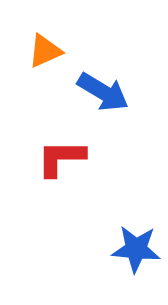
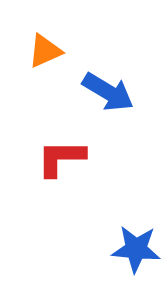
blue arrow: moved 5 px right
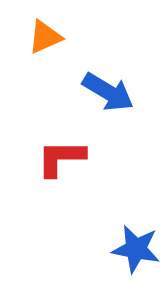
orange triangle: moved 14 px up
blue star: rotated 6 degrees clockwise
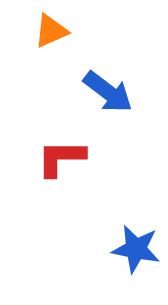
orange triangle: moved 6 px right, 6 px up
blue arrow: rotated 6 degrees clockwise
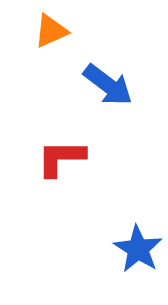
blue arrow: moved 7 px up
blue star: moved 2 px right; rotated 21 degrees clockwise
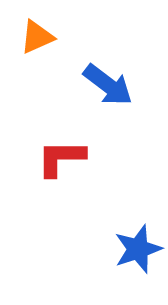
orange triangle: moved 14 px left, 6 px down
blue star: rotated 21 degrees clockwise
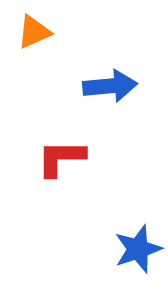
orange triangle: moved 3 px left, 5 px up
blue arrow: moved 2 px right, 1 px down; rotated 42 degrees counterclockwise
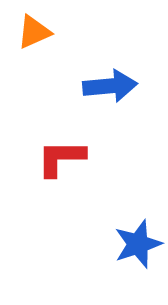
blue star: moved 5 px up
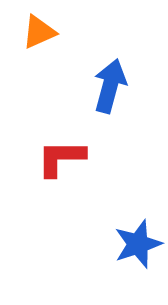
orange triangle: moved 5 px right
blue arrow: rotated 70 degrees counterclockwise
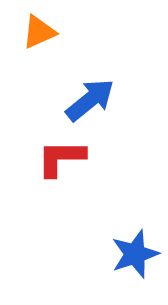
blue arrow: moved 20 px left, 14 px down; rotated 36 degrees clockwise
blue star: moved 3 px left, 10 px down
